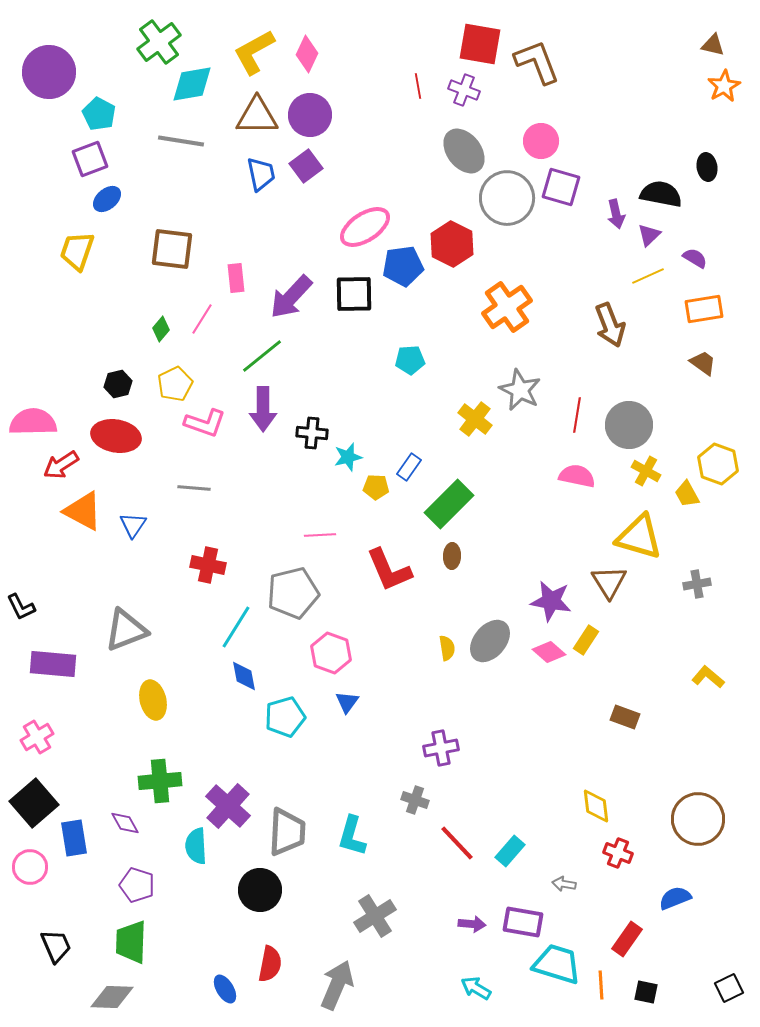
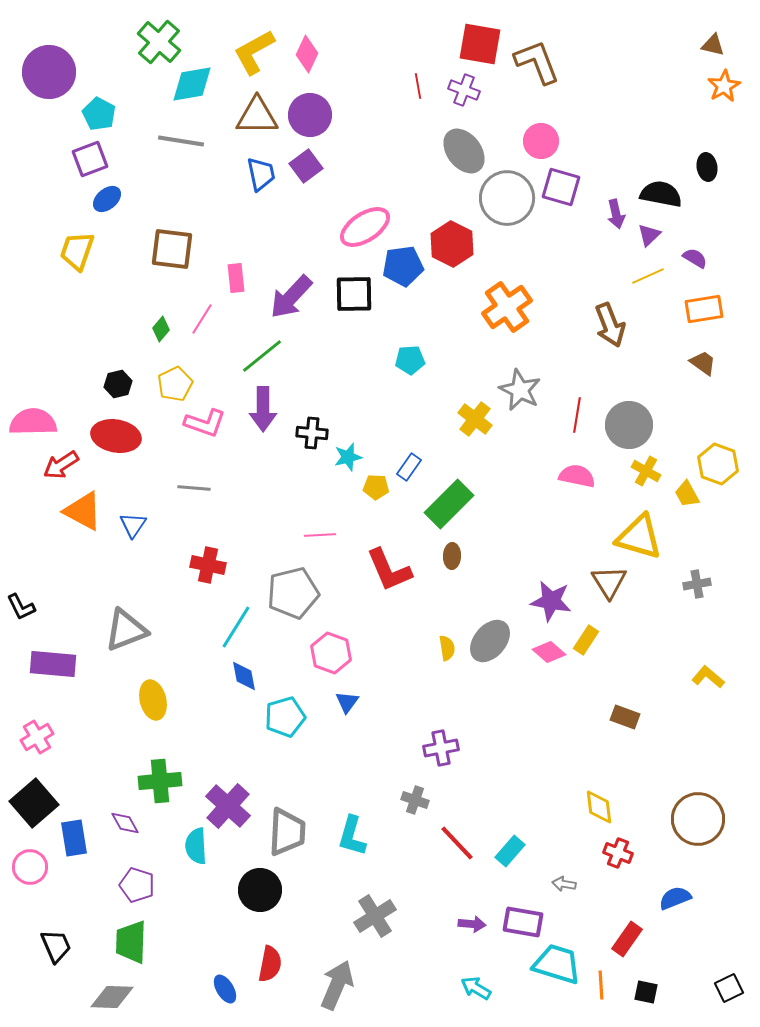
green cross at (159, 42): rotated 12 degrees counterclockwise
yellow diamond at (596, 806): moved 3 px right, 1 px down
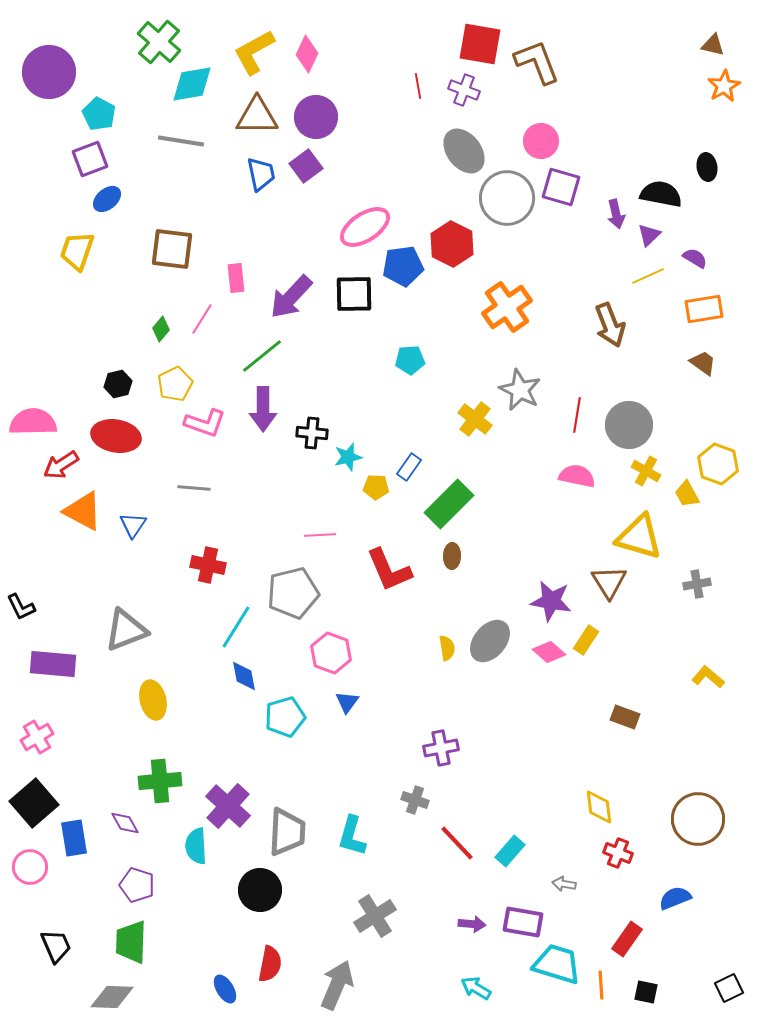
purple circle at (310, 115): moved 6 px right, 2 px down
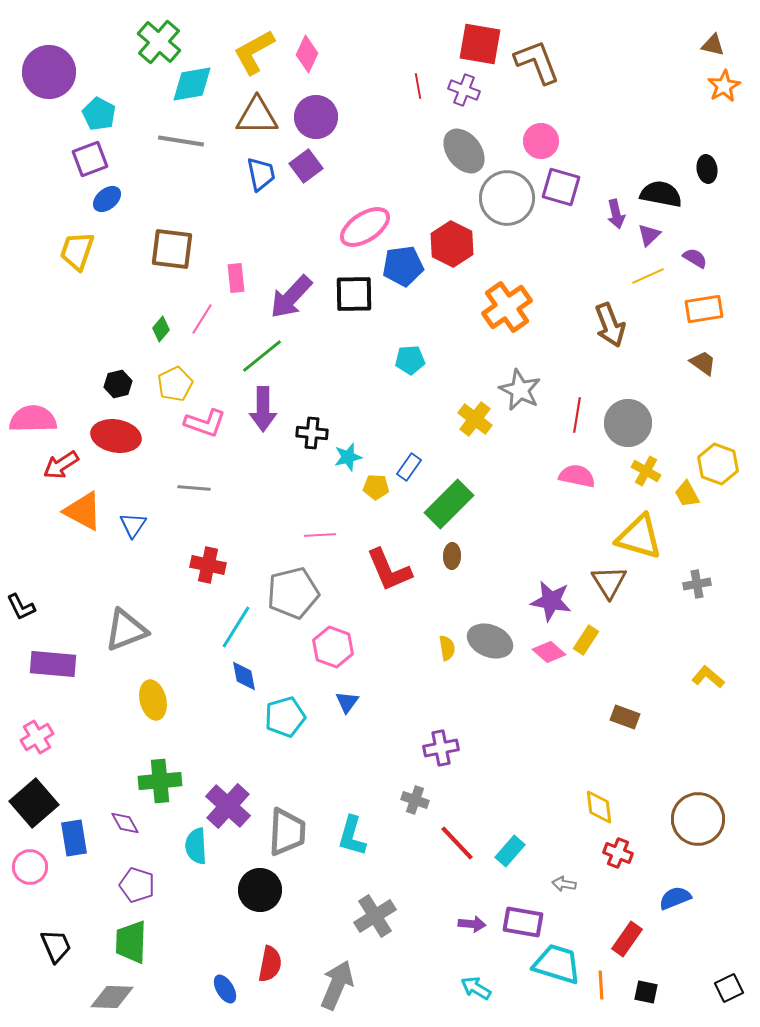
black ellipse at (707, 167): moved 2 px down
pink semicircle at (33, 422): moved 3 px up
gray circle at (629, 425): moved 1 px left, 2 px up
gray ellipse at (490, 641): rotated 72 degrees clockwise
pink hexagon at (331, 653): moved 2 px right, 6 px up
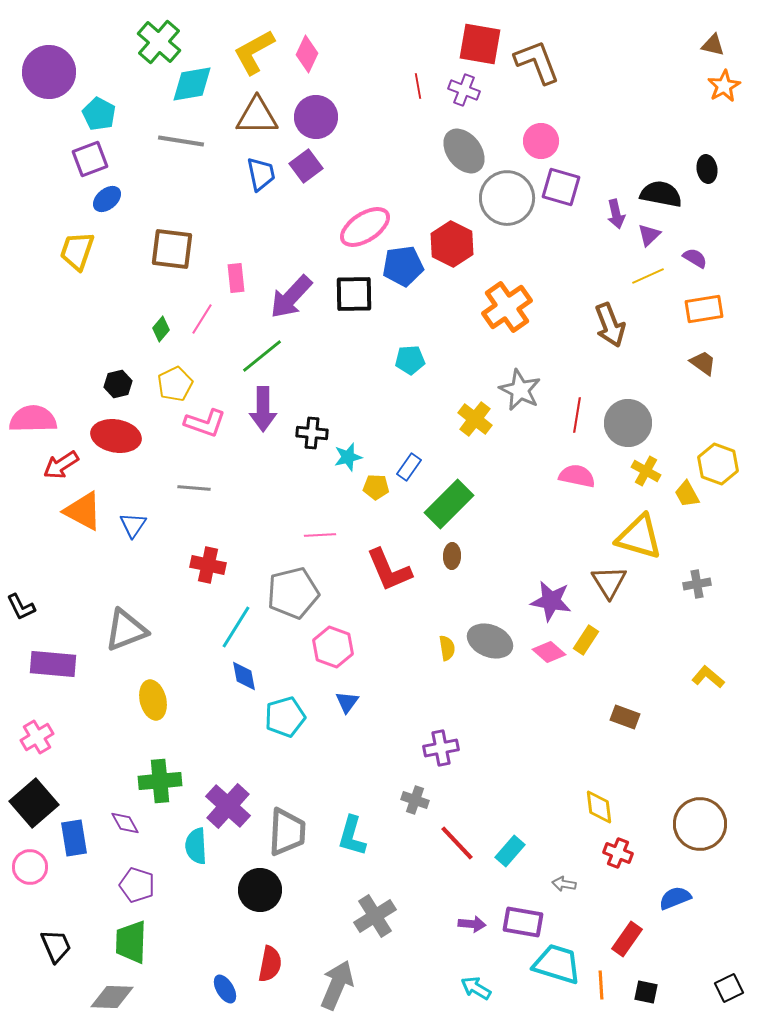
brown circle at (698, 819): moved 2 px right, 5 px down
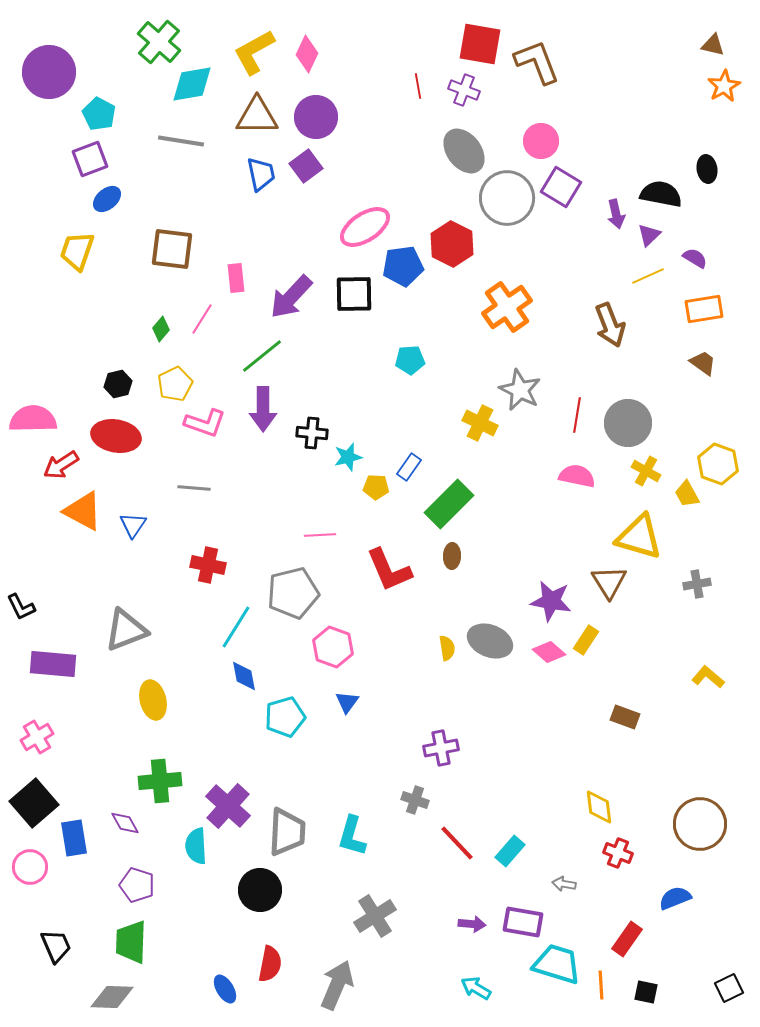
purple square at (561, 187): rotated 15 degrees clockwise
yellow cross at (475, 419): moved 5 px right, 4 px down; rotated 12 degrees counterclockwise
